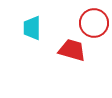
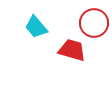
cyan trapezoid: moved 4 px right, 1 px up; rotated 40 degrees counterclockwise
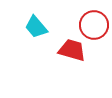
red circle: moved 2 px down
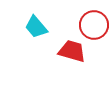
red trapezoid: moved 1 px down
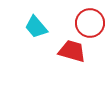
red circle: moved 4 px left, 2 px up
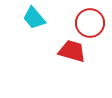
cyan trapezoid: moved 2 px left, 9 px up
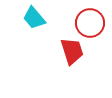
red trapezoid: rotated 56 degrees clockwise
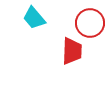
red trapezoid: rotated 20 degrees clockwise
